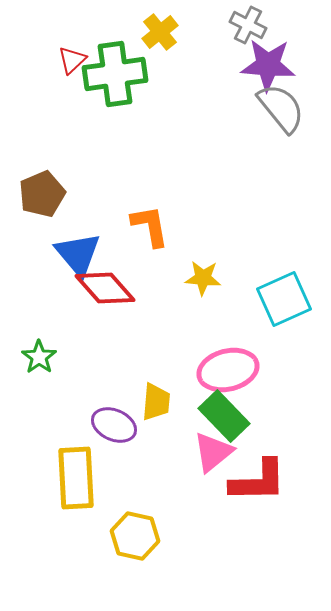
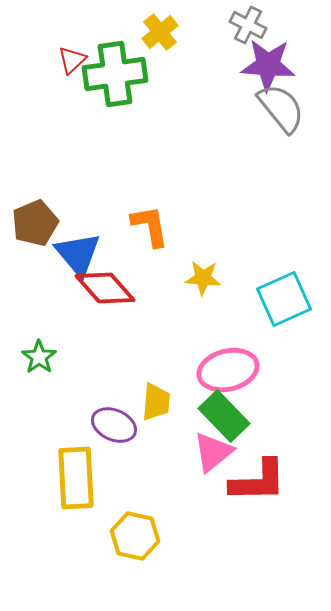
brown pentagon: moved 7 px left, 29 px down
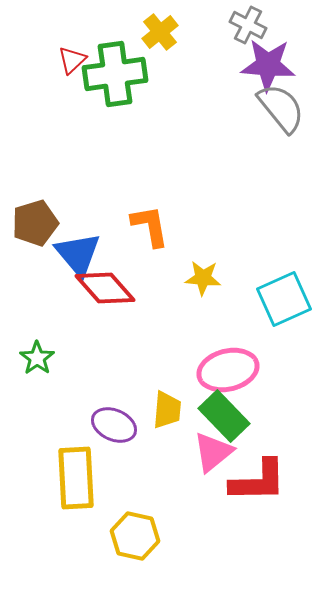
brown pentagon: rotated 6 degrees clockwise
green star: moved 2 px left, 1 px down
yellow trapezoid: moved 11 px right, 8 px down
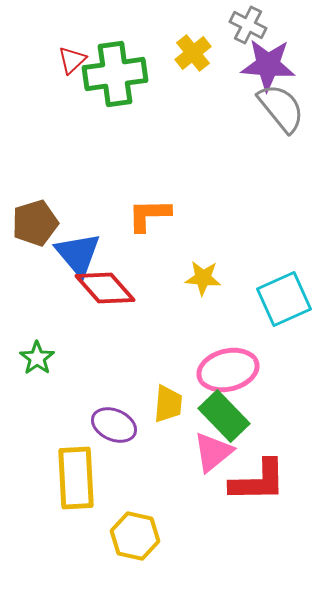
yellow cross: moved 33 px right, 21 px down
orange L-shape: moved 1 px left, 11 px up; rotated 81 degrees counterclockwise
yellow trapezoid: moved 1 px right, 6 px up
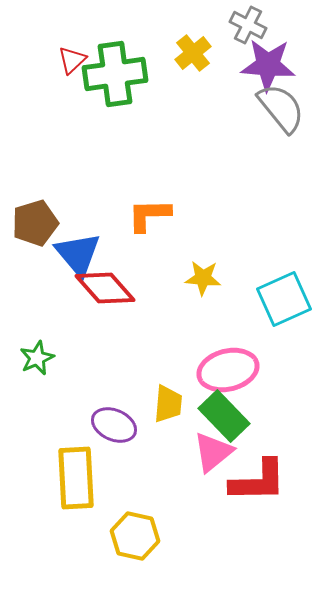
green star: rotated 12 degrees clockwise
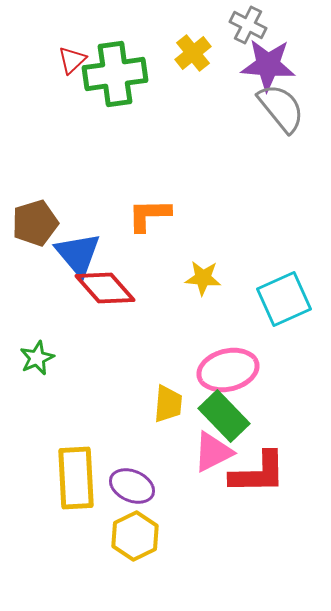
purple ellipse: moved 18 px right, 61 px down
pink triangle: rotated 12 degrees clockwise
red L-shape: moved 8 px up
yellow hexagon: rotated 21 degrees clockwise
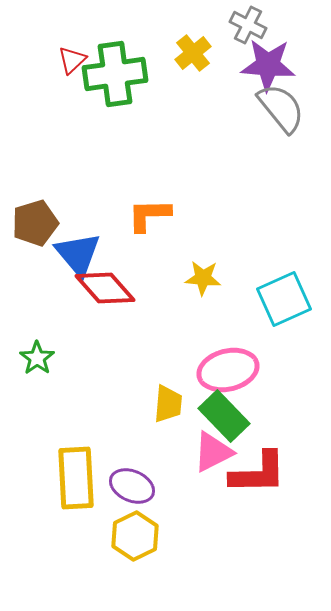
green star: rotated 12 degrees counterclockwise
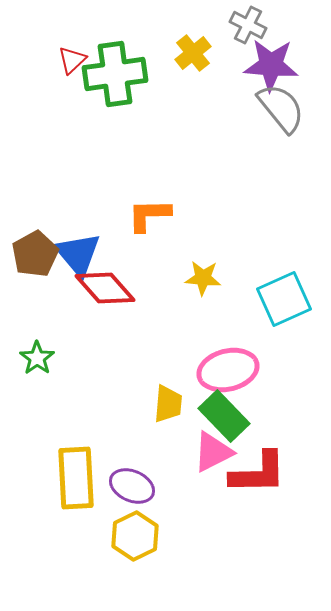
purple star: moved 3 px right
brown pentagon: moved 31 px down; rotated 12 degrees counterclockwise
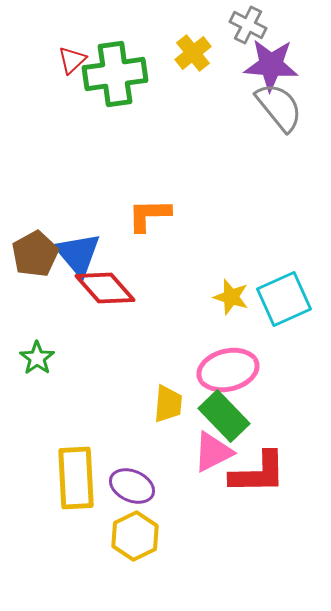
gray semicircle: moved 2 px left, 1 px up
yellow star: moved 28 px right, 19 px down; rotated 12 degrees clockwise
